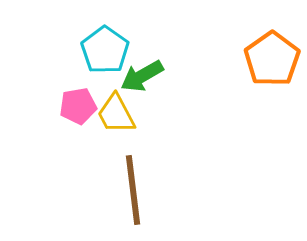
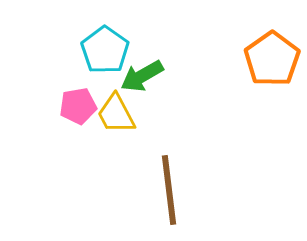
brown line: moved 36 px right
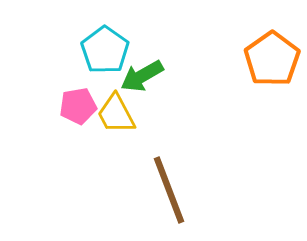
brown line: rotated 14 degrees counterclockwise
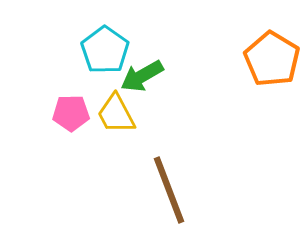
orange pentagon: rotated 6 degrees counterclockwise
pink pentagon: moved 7 px left, 7 px down; rotated 9 degrees clockwise
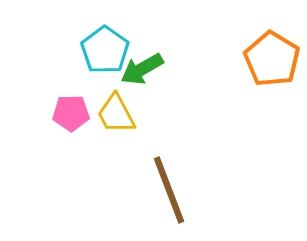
green arrow: moved 7 px up
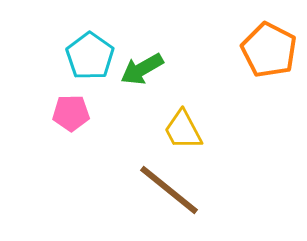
cyan pentagon: moved 15 px left, 6 px down
orange pentagon: moved 3 px left, 9 px up; rotated 4 degrees counterclockwise
yellow trapezoid: moved 67 px right, 16 px down
brown line: rotated 30 degrees counterclockwise
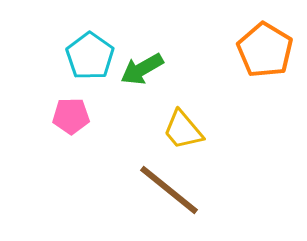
orange pentagon: moved 4 px left; rotated 4 degrees clockwise
pink pentagon: moved 3 px down
yellow trapezoid: rotated 12 degrees counterclockwise
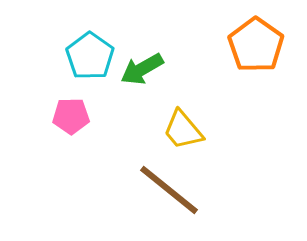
orange pentagon: moved 9 px left, 5 px up; rotated 4 degrees clockwise
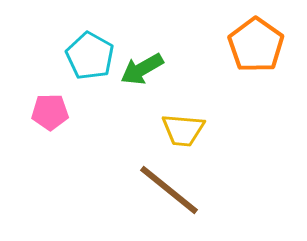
cyan pentagon: rotated 6 degrees counterclockwise
pink pentagon: moved 21 px left, 4 px up
yellow trapezoid: rotated 45 degrees counterclockwise
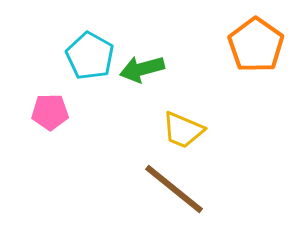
green arrow: rotated 15 degrees clockwise
yellow trapezoid: rotated 18 degrees clockwise
brown line: moved 5 px right, 1 px up
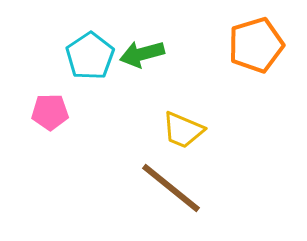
orange pentagon: rotated 20 degrees clockwise
cyan pentagon: rotated 9 degrees clockwise
green arrow: moved 15 px up
brown line: moved 3 px left, 1 px up
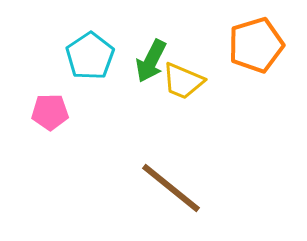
green arrow: moved 9 px right, 7 px down; rotated 48 degrees counterclockwise
yellow trapezoid: moved 49 px up
